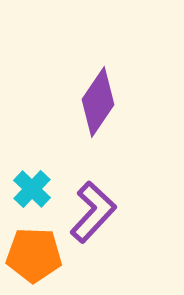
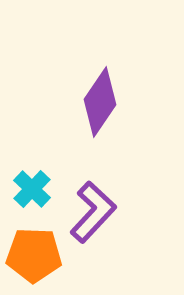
purple diamond: moved 2 px right
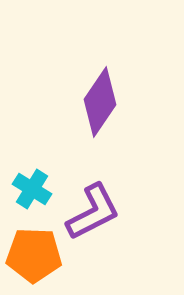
cyan cross: rotated 12 degrees counterclockwise
purple L-shape: rotated 20 degrees clockwise
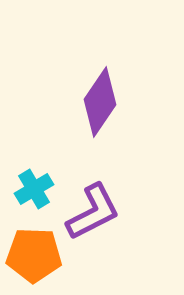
cyan cross: moved 2 px right; rotated 27 degrees clockwise
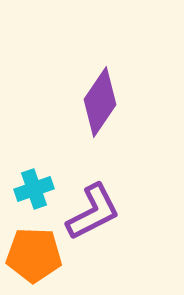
cyan cross: rotated 12 degrees clockwise
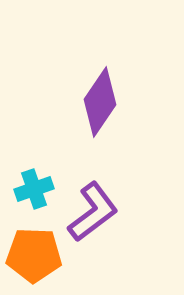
purple L-shape: rotated 10 degrees counterclockwise
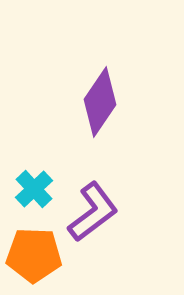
cyan cross: rotated 24 degrees counterclockwise
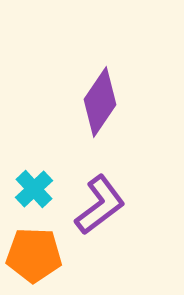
purple L-shape: moved 7 px right, 7 px up
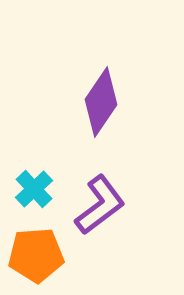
purple diamond: moved 1 px right
orange pentagon: moved 2 px right; rotated 6 degrees counterclockwise
